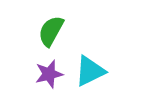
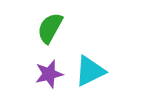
green semicircle: moved 1 px left, 3 px up
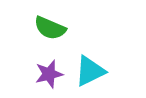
green semicircle: rotated 96 degrees counterclockwise
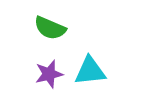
cyan triangle: rotated 20 degrees clockwise
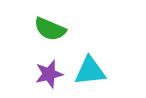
green semicircle: moved 1 px down
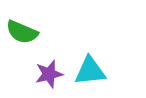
green semicircle: moved 28 px left, 3 px down
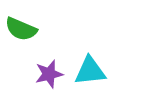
green semicircle: moved 1 px left, 3 px up
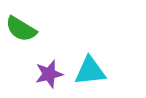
green semicircle: rotated 8 degrees clockwise
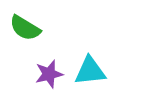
green semicircle: moved 4 px right, 1 px up
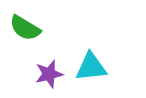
cyan triangle: moved 1 px right, 4 px up
